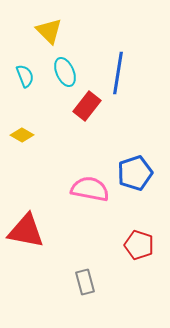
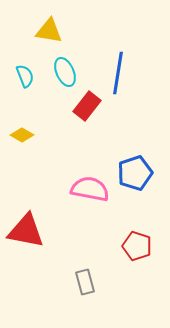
yellow triangle: rotated 36 degrees counterclockwise
red pentagon: moved 2 px left, 1 px down
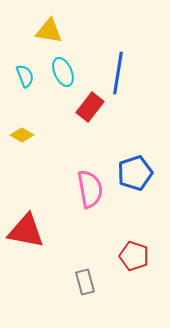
cyan ellipse: moved 2 px left
red rectangle: moved 3 px right, 1 px down
pink semicircle: rotated 69 degrees clockwise
red pentagon: moved 3 px left, 10 px down
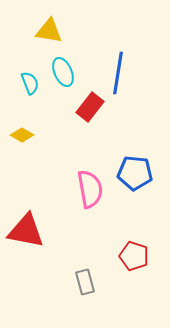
cyan semicircle: moved 5 px right, 7 px down
blue pentagon: rotated 24 degrees clockwise
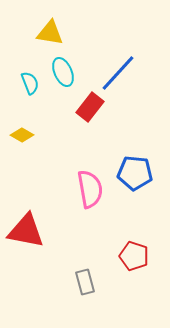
yellow triangle: moved 1 px right, 2 px down
blue line: rotated 33 degrees clockwise
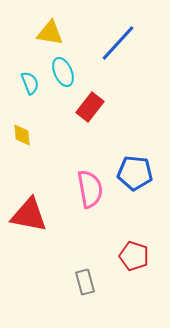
blue line: moved 30 px up
yellow diamond: rotated 55 degrees clockwise
red triangle: moved 3 px right, 16 px up
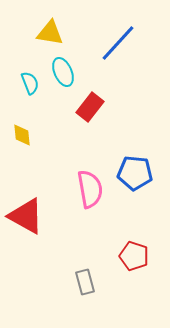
red triangle: moved 3 px left, 1 px down; rotated 18 degrees clockwise
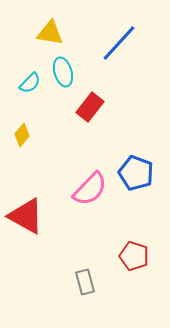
blue line: moved 1 px right
cyan ellipse: rotated 8 degrees clockwise
cyan semicircle: rotated 65 degrees clockwise
yellow diamond: rotated 45 degrees clockwise
blue pentagon: moved 1 px right; rotated 16 degrees clockwise
pink semicircle: rotated 54 degrees clockwise
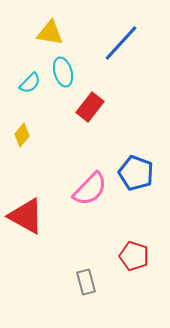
blue line: moved 2 px right
gray rectangle: moved 1 px right
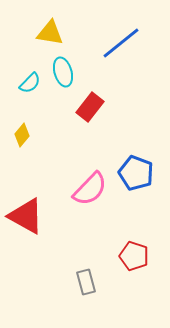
blue line: rotated 9 degrees clockwise
